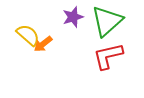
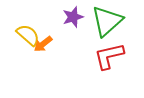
red L-shape: moved 1 px right
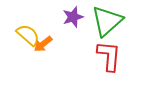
red L-shape: rotated 108 degrees clockwise
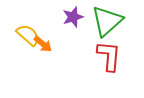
orange arrow: rotated 102 degrees counterclockwise
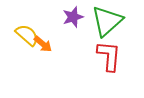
yellow semicircle: moved 1 px left
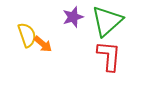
yellow semicircle: rotated 30 degrees clockwise
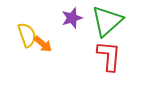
purple star: moved 1 px left, 1 px down
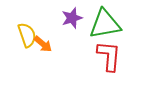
green triangle: moved 2 px left, 3 px down; rotated 32 degrees clockwise
